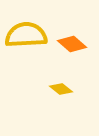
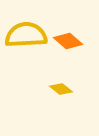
orange diamond: moved 4 px left, 3 px up
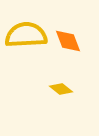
orange diamond: rotated 28 degrees clockwise
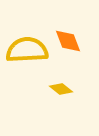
yellow semicircle: moved 1 px right, 15 px down
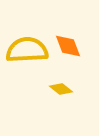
orange diamond: moved 5 px down
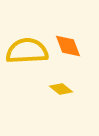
yellow semicircle: moved 1 px down
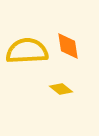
orange diamond: rotated 12 degrees clockwise
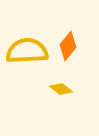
orange diamond: rotated 48 degrees clockwise
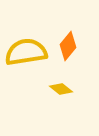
yellow semicircle: moved 1 px left, 1 px down; rotated 6 degrees counterclockwise
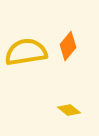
yellow diamond: moved 8 px right, 21 px down
